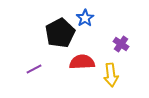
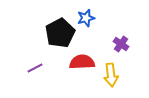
blue star: moved 1 px right; rotated 18 degrees clockwise
purple line: moved 1 px right, 1 px up
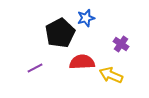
yellow arrow: rotated 120 degrees clockwise
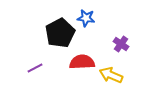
blue star: rotated 24 degrees clockwise
